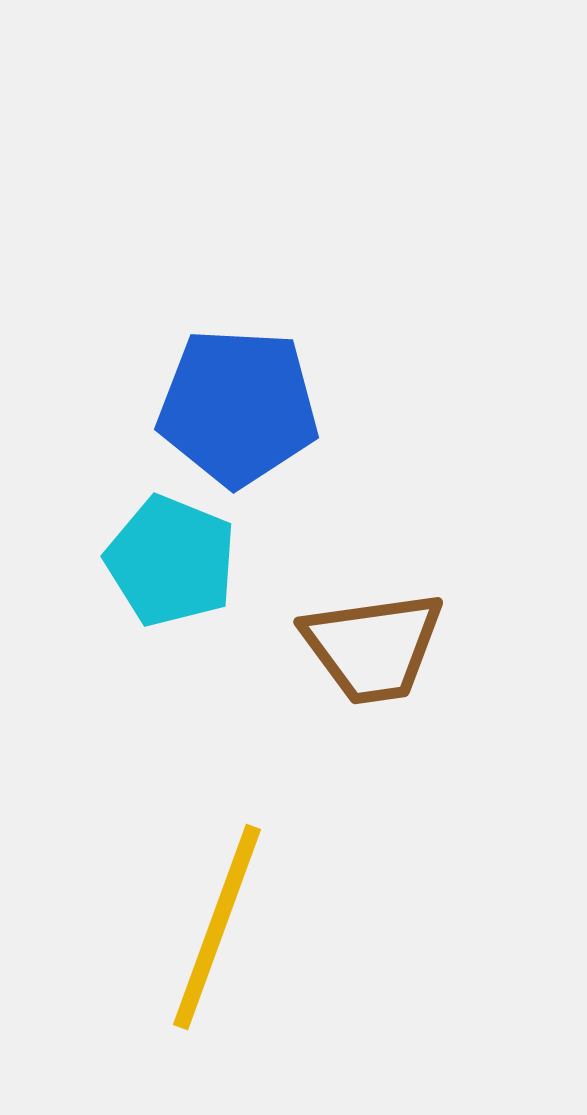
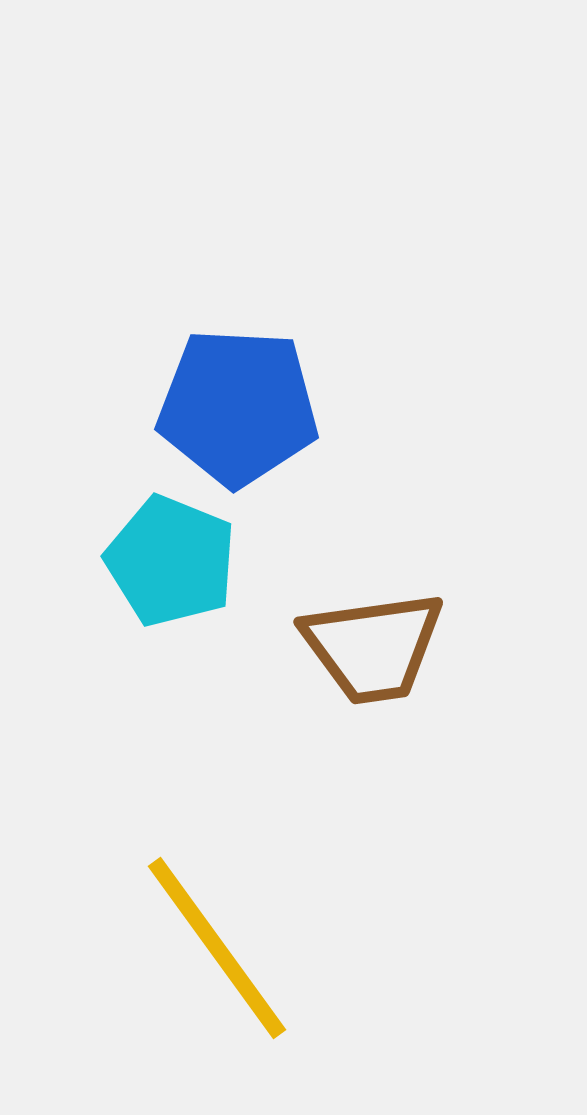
yellow line: moved 21 px down; rotated 56 degrees counterclockwise
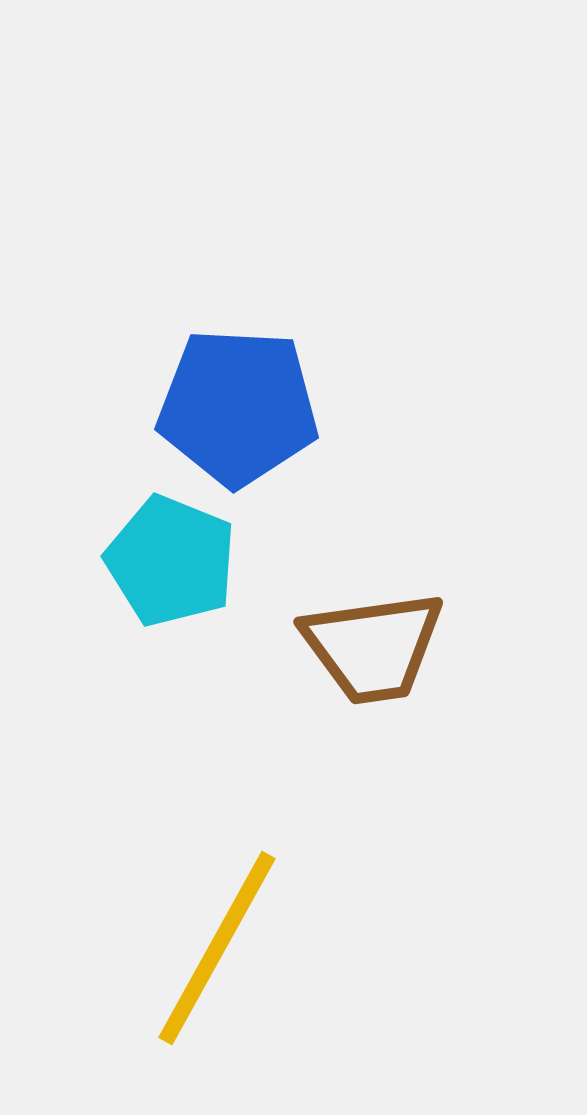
yellow line: rotated 65 degrees clockwise
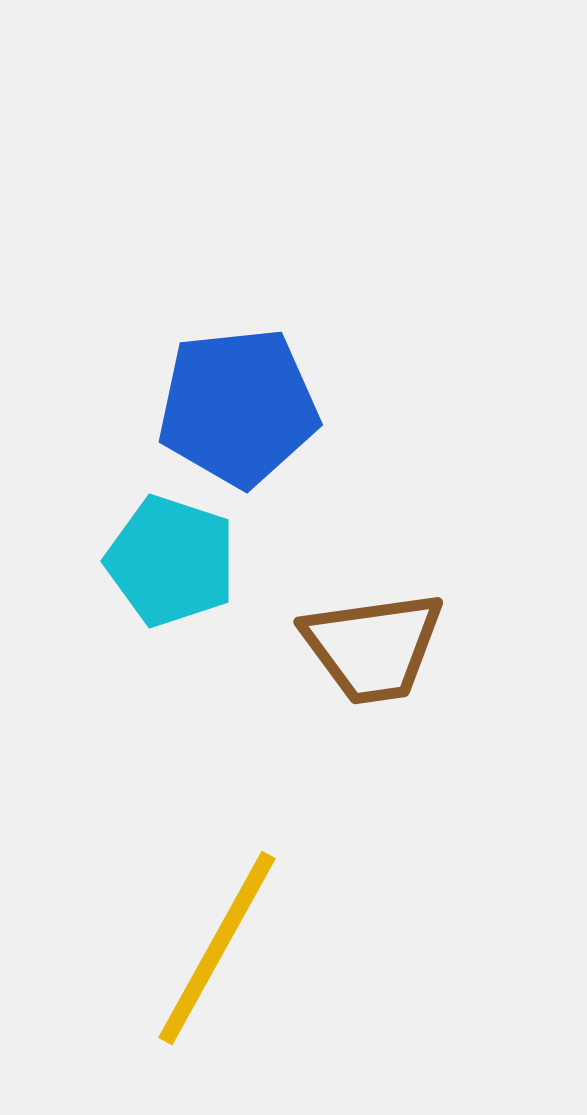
blue pentagon: rotated 9 degrees counterclockwise
cyan pentagon: rotated 4 degrees counterclockwise
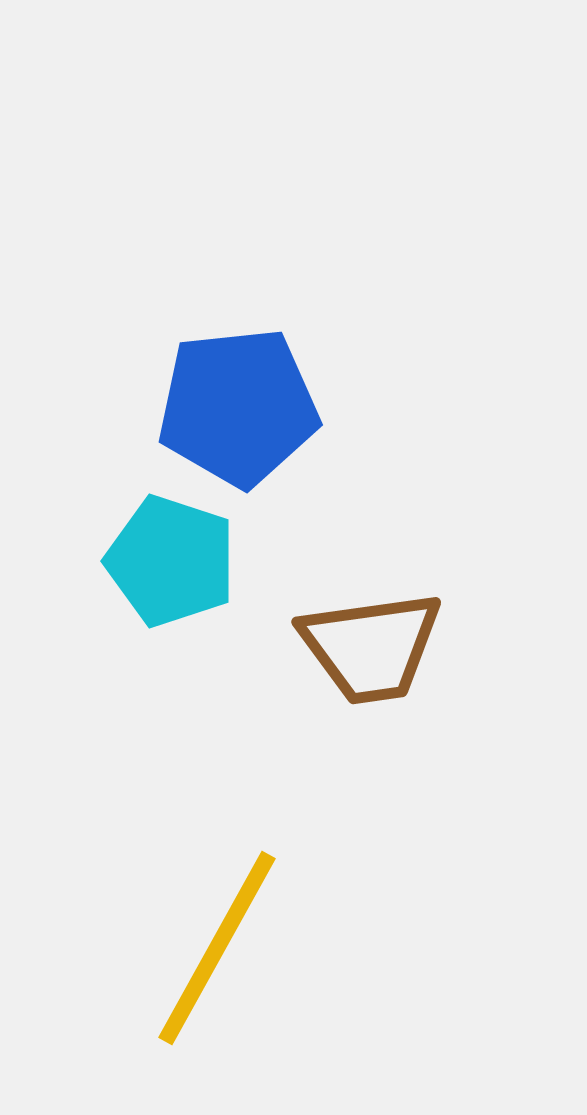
brown trapezoid: moved 2 px left
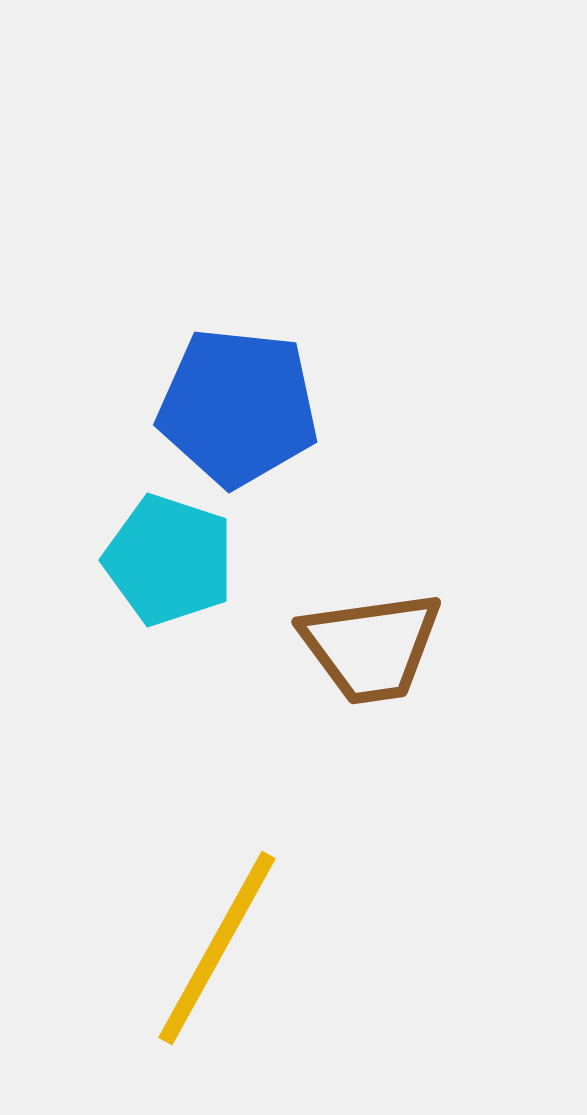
blue pentagon: rotated 12 degrees clockwise
cyan pentagon: moved 2 px left, 1 px up
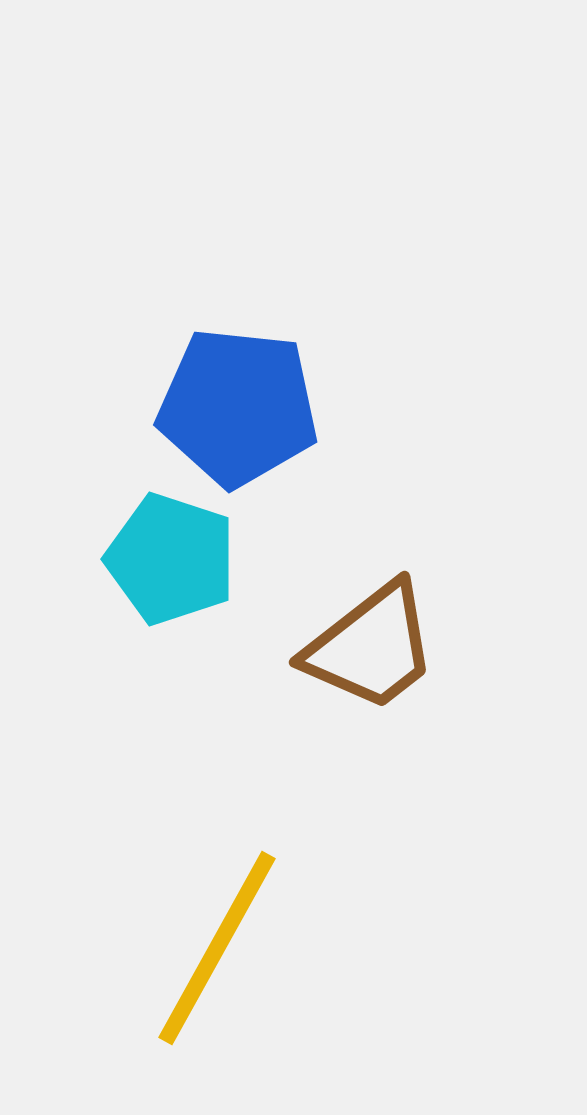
cyan pentagon: moved 2 px right, 1 px up
brown trapezoid: rotated 30 degrees counterclockwise
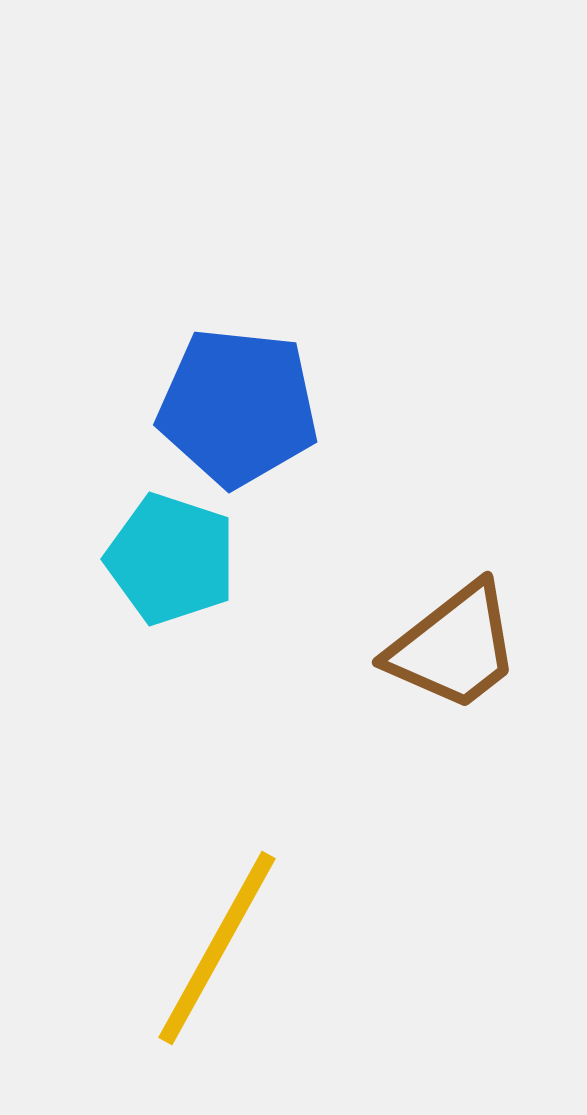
brown trapezoid: moved 83 px right
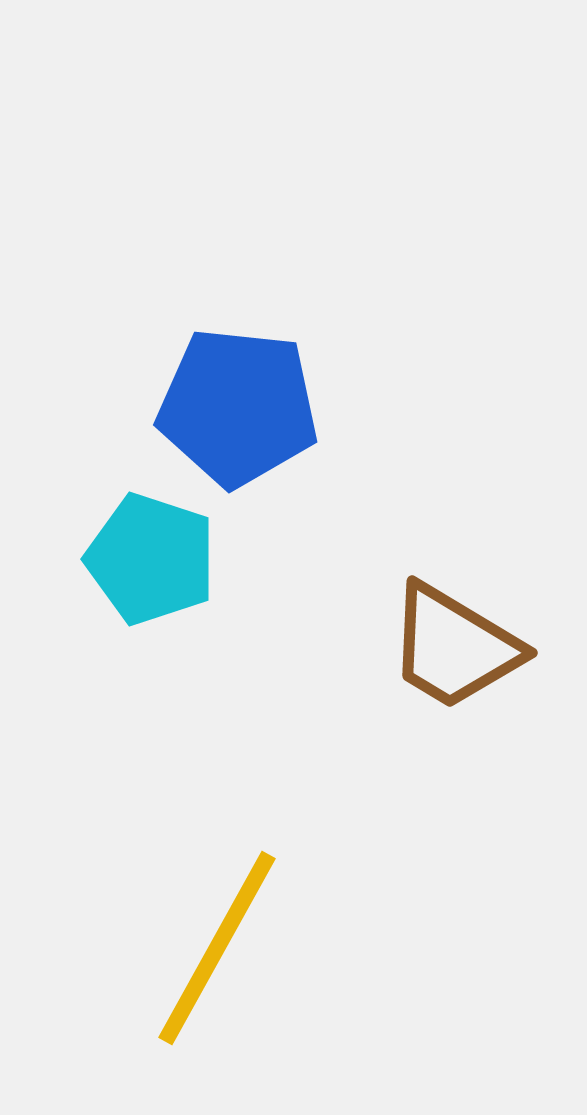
cyan pentagon: moved 20 px left
brown trapezoid: rotated 69 degrees clockwise
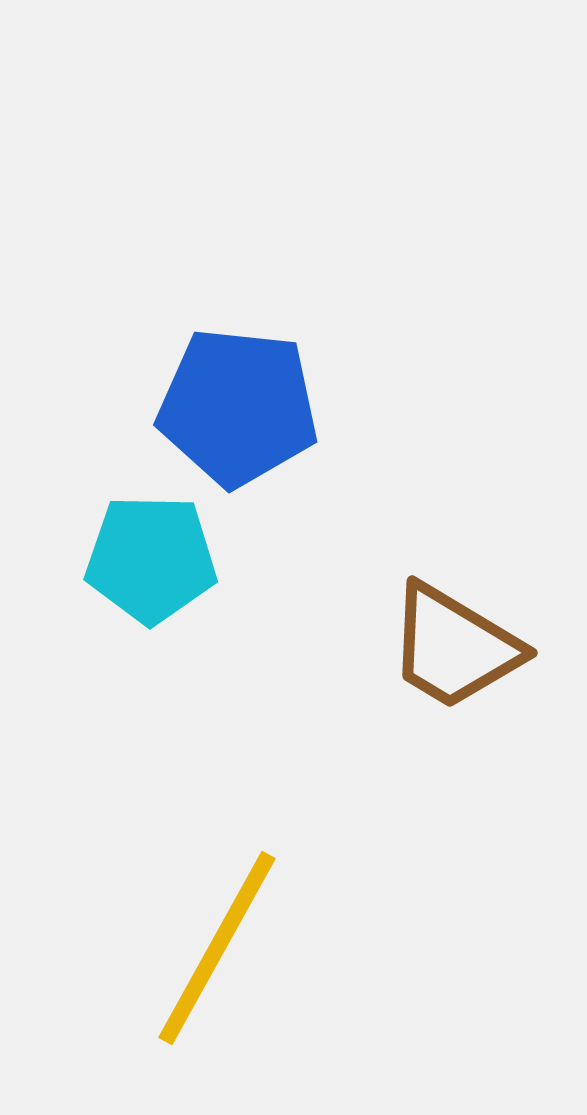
cyan pentagon: rotated 17 degrees counterclockwise
